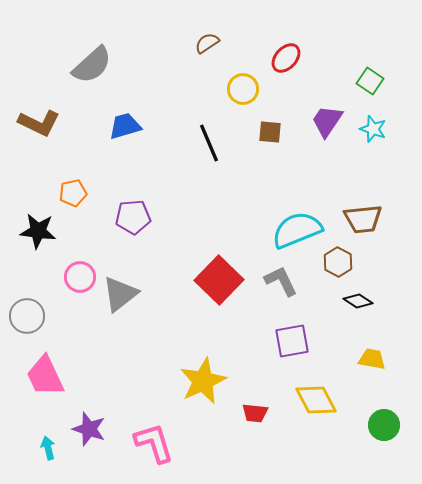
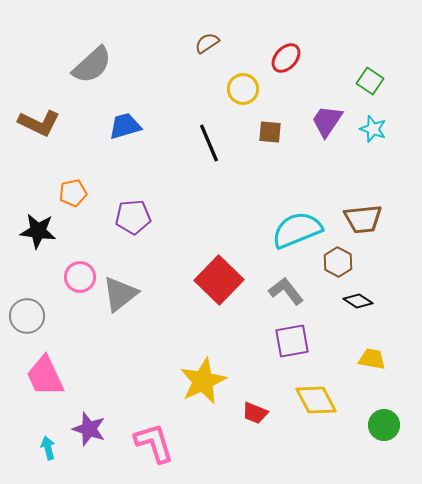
gray L-shape: moved 5 px right, 10 px down; rotated 12 degrees counterclockwise
red trapezoid: rotated 16 degrees clockwise
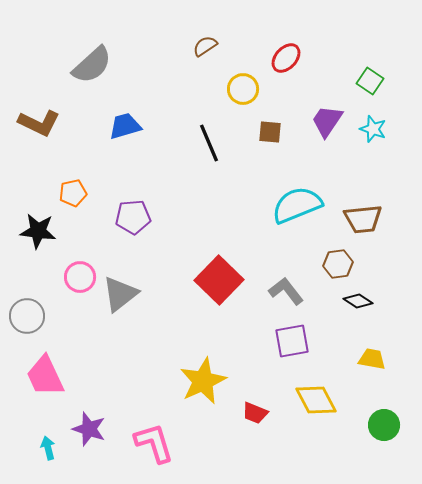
brown semicircle: moved 2 px left, 3 px down
cyan semicircle: moved 25 px up
brown hexagon: moved 2 px down; rotated 24 degrees clockwise
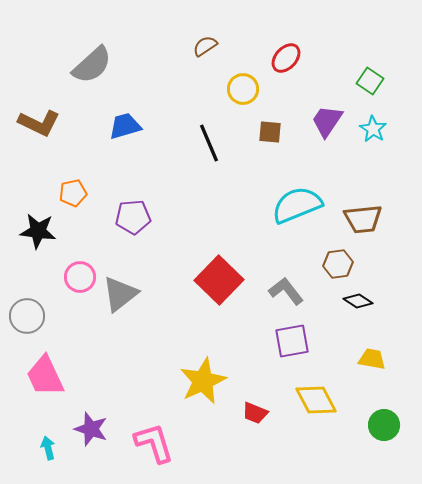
cyan star: rotated 12 degrees clockwise
purple star: moved 2 px right
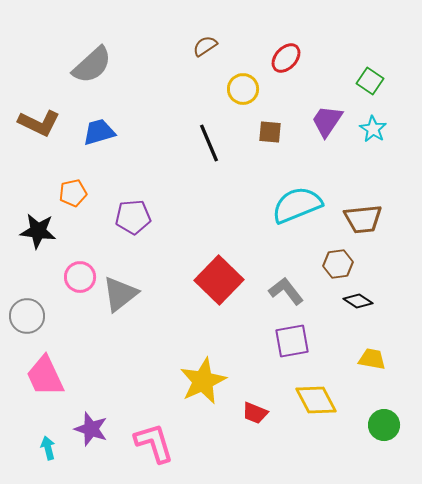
blue trapezoid: moved 26 px left, 6 px down
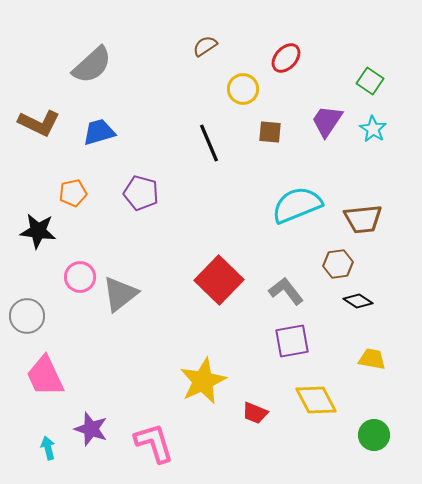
purple pentagon: moved 8 px right, 24 px up; rotated 20 degrees clockwise
green circle: moved 10 px left, 10 px down
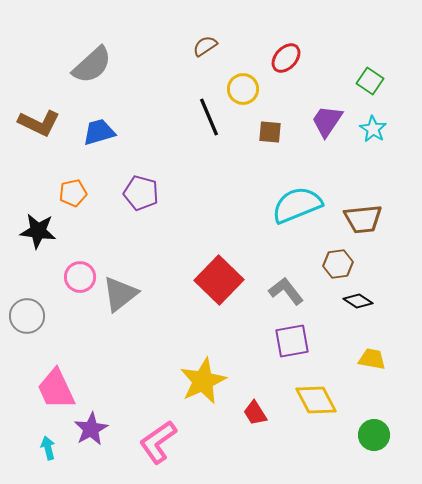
black line: moved 26 px up
pink trapezoid: moved 11 px right, 13 px down
red trapezoid: rotated 36 degrees clockwise
purple star: rotated 24 degrees clockwise
pink L-shape: moved 4 px right, 1 px up; rotated 108 degrees counterclockwise
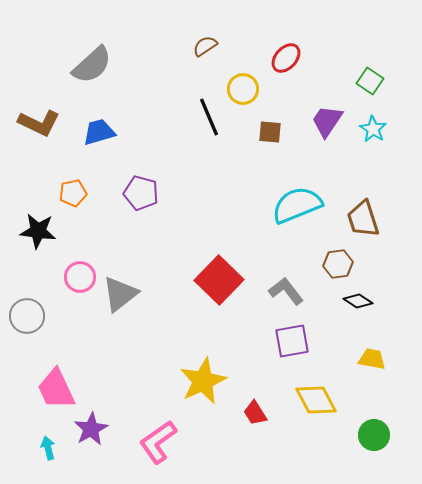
brown trapezoid: rotated 78 degrees clockwise
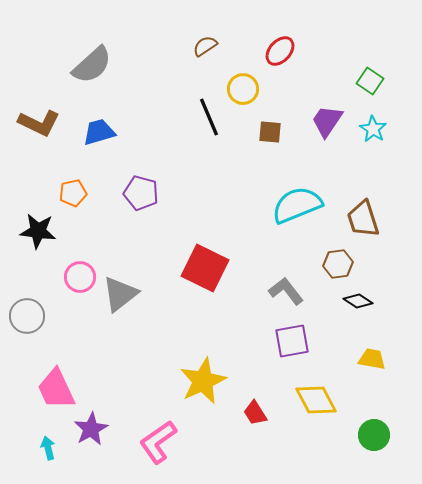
red ellipse: moved 6 px left, 7 px up
red square: moved 14 px left, 12 px up; rotated 18 degrees counterclockwise
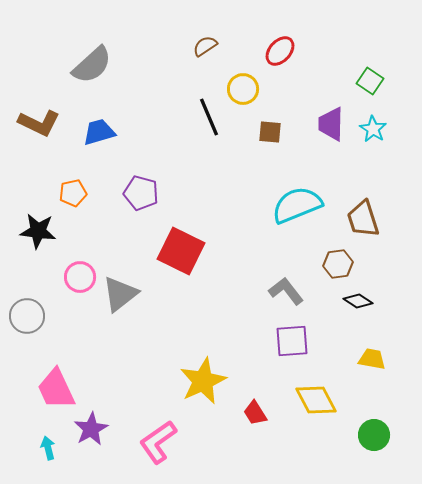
purple trapezoid: moved 4 px right, 3 px down; rotated 33 degrees counterclockwise
red square: moved 24 px left, 17 px up
purple square: rotated 6 degrees clockwise
